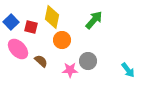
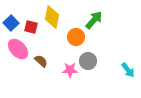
blue square: moved 1 px down
orange circle: moved 14 px right, 3 px up
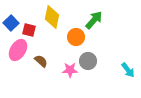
red square: moved 2 px left, 3 px down
pink ellipse: moved 1 px down; rotated 75 degrees clockwise
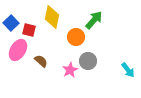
pink star: rotated 28 degrees counterclockwise
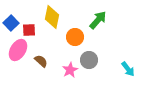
green arrow: moved 4 px right
red square: rotated 16 degrees counterclockwise
orange circle: moved 1 px left
gray circle: moved 1 px right, 1 px up
cyan arrow: moved 1 px up
